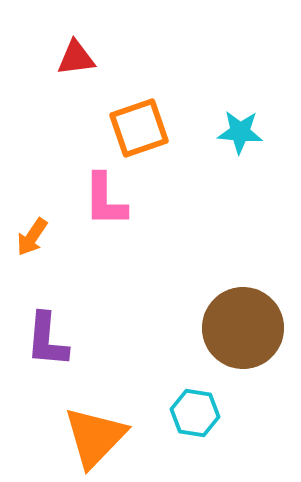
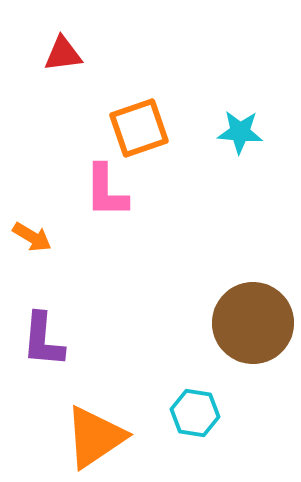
red triangle: moved 13 px left, 4 px up
pink L-shape: moved 1 px right, 9 px up
orange arrow: rotated 93 degrees counterclockwise
brown circle: moved 10 px right, 5 px up
purple L-shape: moved 4 px left
orange triangle: rotated 12 degrees clockwise
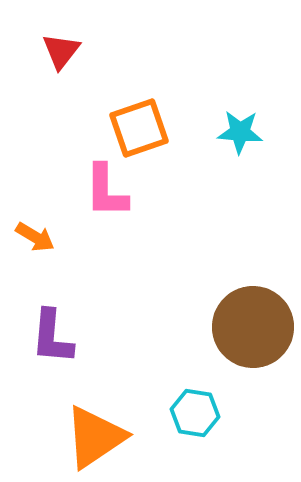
red triangle: moved 2 px left, 3 px up; rotated 45 degrees counterclockwise
orange arrow: moved 3 px right
brown circle: moved 4 px down
purple L-shape: moved 9 px right, 3 px up
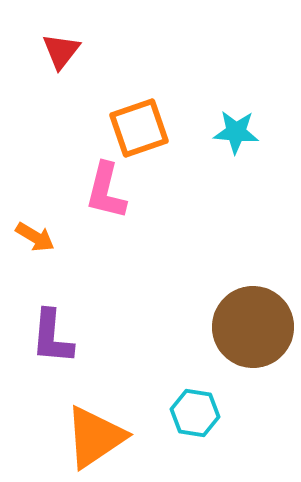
cyan star: moved 4 px left
pink L-shape: rotated 14 degrees clockwise
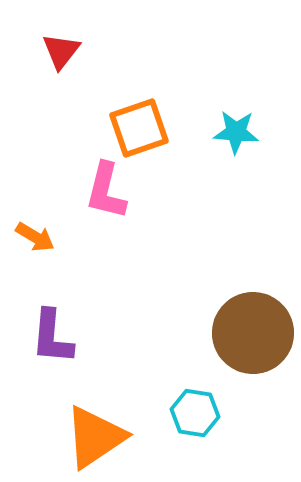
brown circle: moved 6 px down
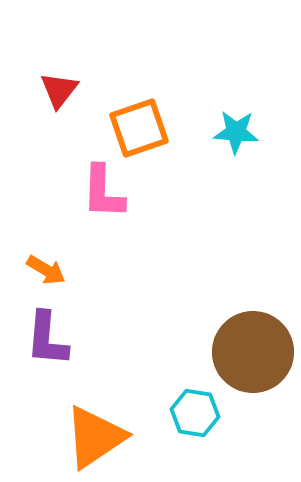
red triangle: moved 2 px left, 39 px down
pink L-shape: moved 3 px left, 1 px down; rotated 12 degrees counterclockwise
orange arrow: moved 11 px right, 33 px down
brown circle: moved 19 px down
purple L-shape: moved 5 px left, 2 px down
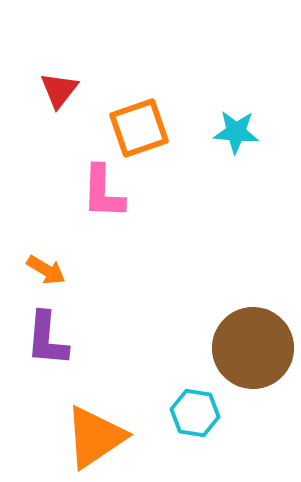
brown circle: moved 4 px up
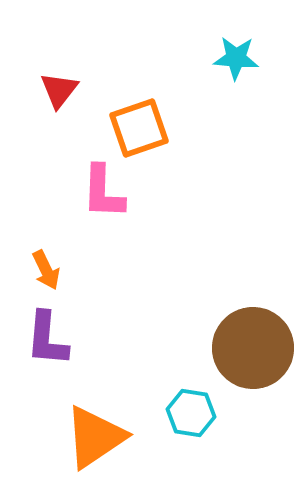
cyan star: moved 74 px up
orange arrow: rotated 33 degrees clockwise
cyan hexagon: moved 4 px left
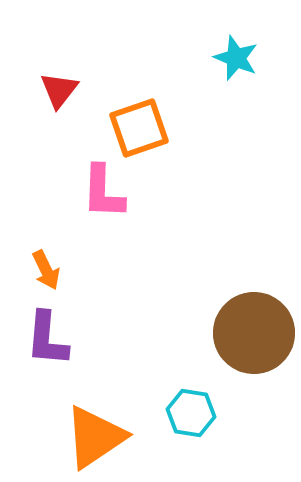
cyan star: rotated 18 degrees clockwise
brown circle: moved 1 px right, 15 px up
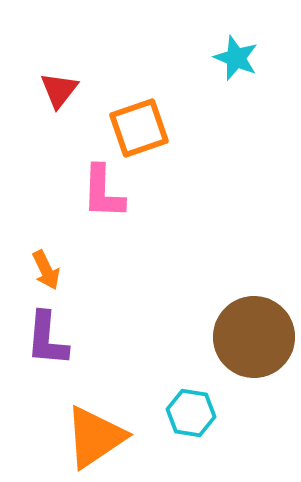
brown circle: moved 4 px down
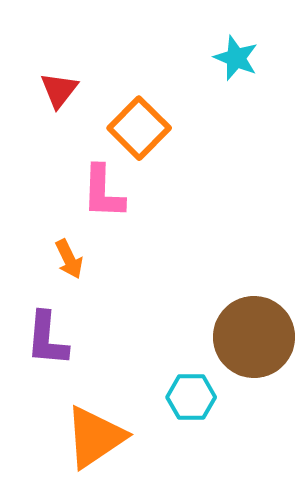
orange square: rotated 26 degrees counterclockwise
orange arrow: moved 23 px right, 11 px up
cyan hexagon: moved 16 px up; rotated 9 degrees counterclockwise
